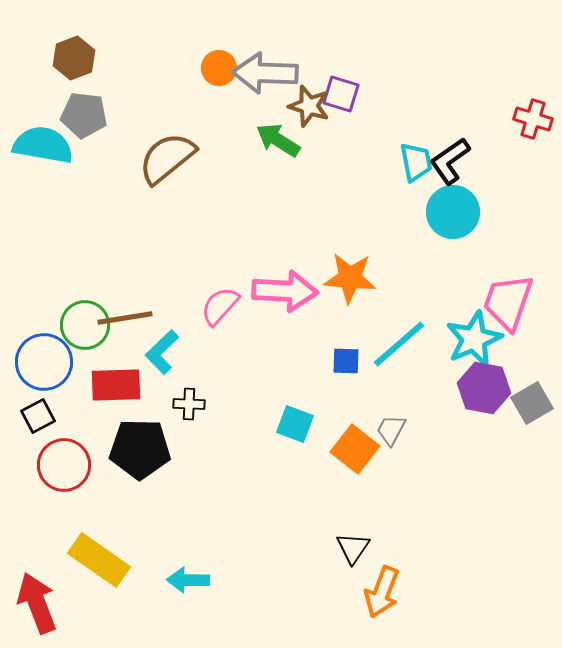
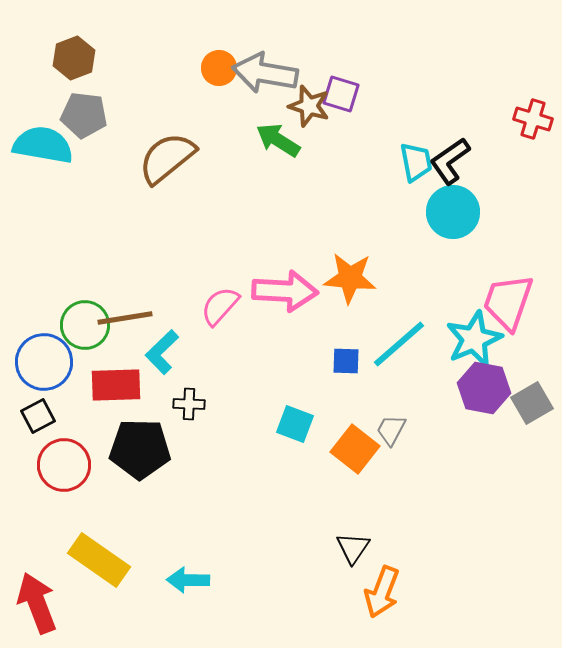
gray arrow: rotated 8 degrees clockwise
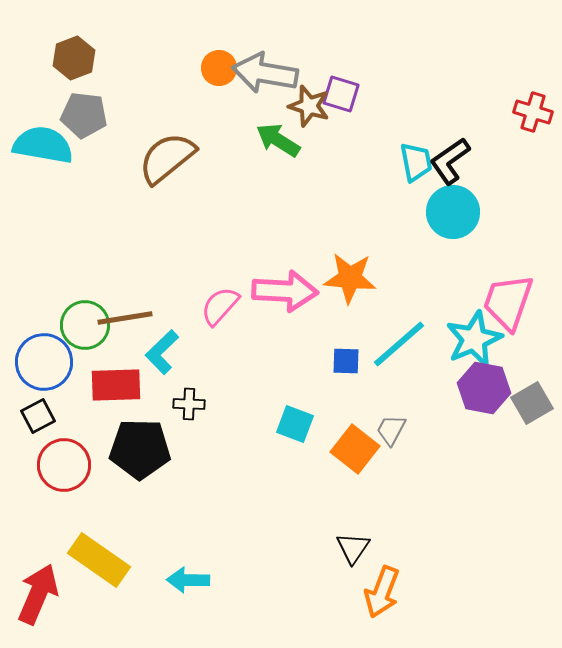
red cross: moved 7 px up
red arrow: moved 1 px right, 9 px up; rotated 44 degrees clockwise
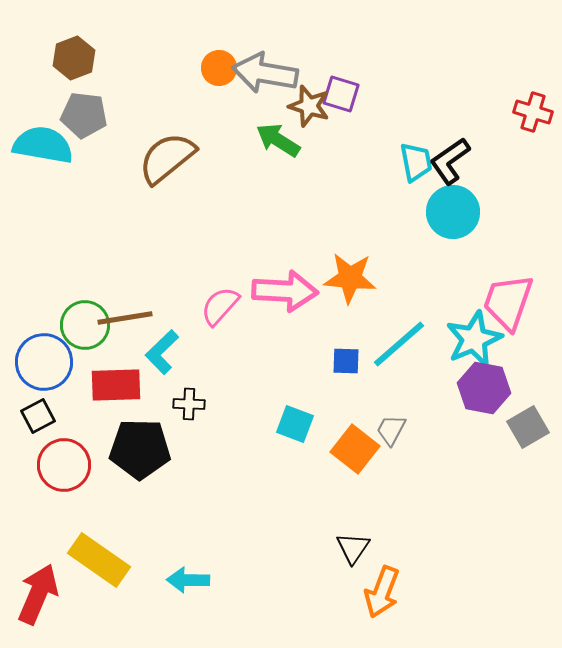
gray square: moved 4 px left, 24 px down
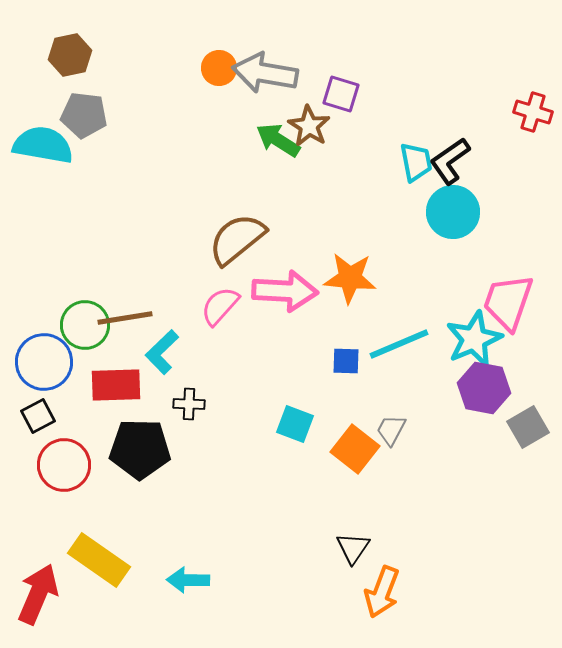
brown hexagon: moved 4 px left, 3 px up; rotated 9 degrees clockwise
brown star: moved 20 px down; rotated 15 degrees clockwise
brown semicircle: moved 70 px right, 81 px down
cyan line: rotated 18 degrees clockwise
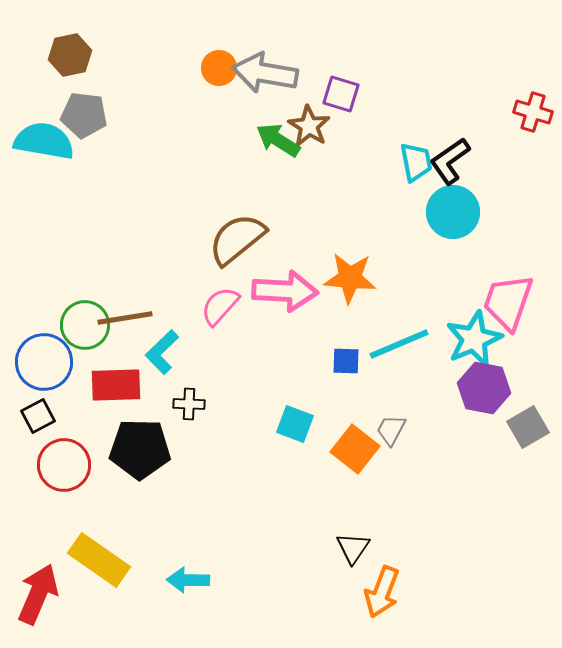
cyan semicircle: moved 1 px right, 4 px up
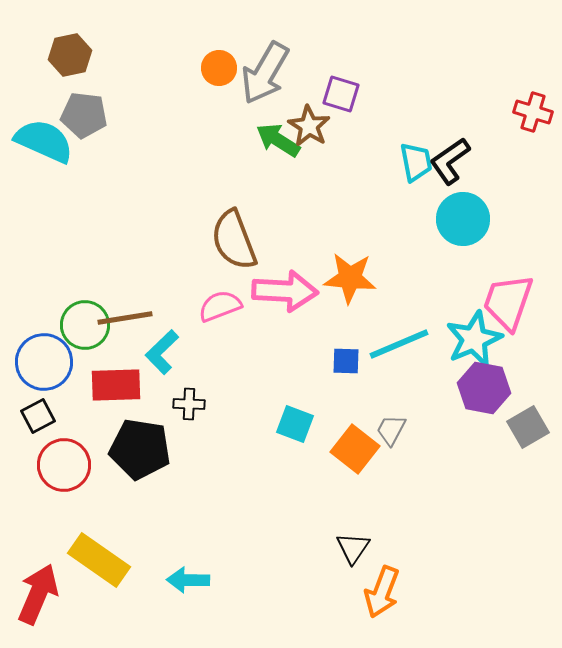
gray arrow: rotated 70 degrees counterclockwise
cyan semicircle: rotated 14 degrees clockwise
cyan circle: moved 10 px right, 7 px down
brown semicircle: moved 3 px left, 1 px down; rotated 72 degrees counterclockwise
pink semicircle: rotated 27 degrees clockwise
black pentagon: rotated 8 degrees clockwise
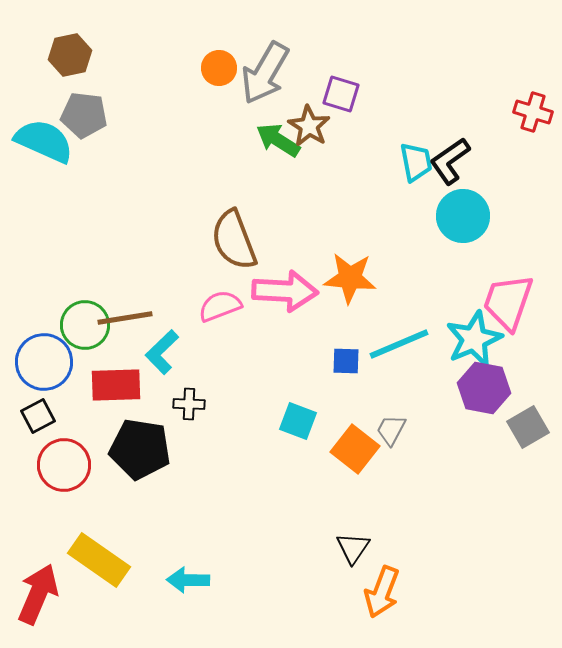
cyan circle: moved 3 px up
cyan square: moved 3 px right, 3 px up
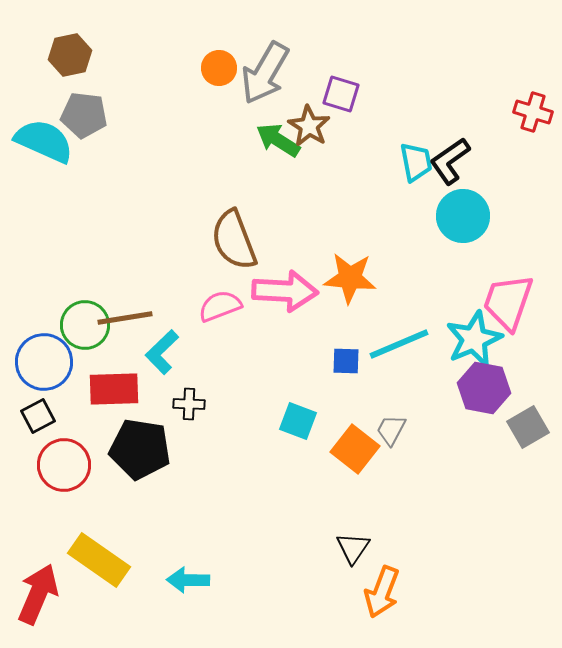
red rectangle: moved 2 px left, 4 px down
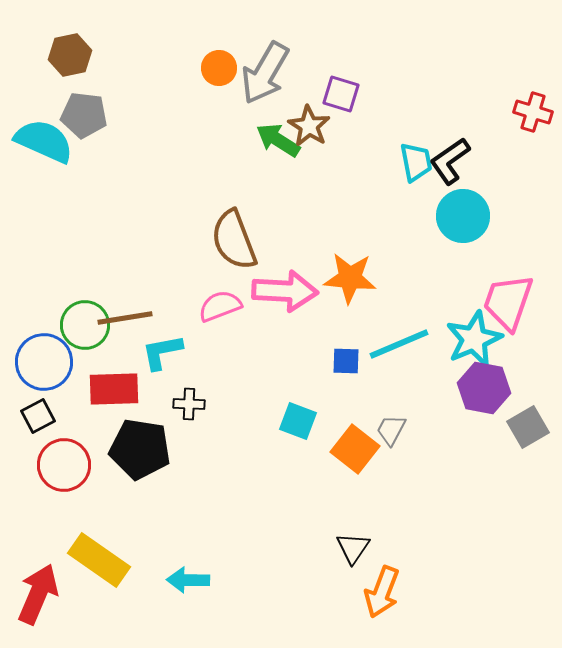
cyan L-shape: rotated 33 degrees clockwise
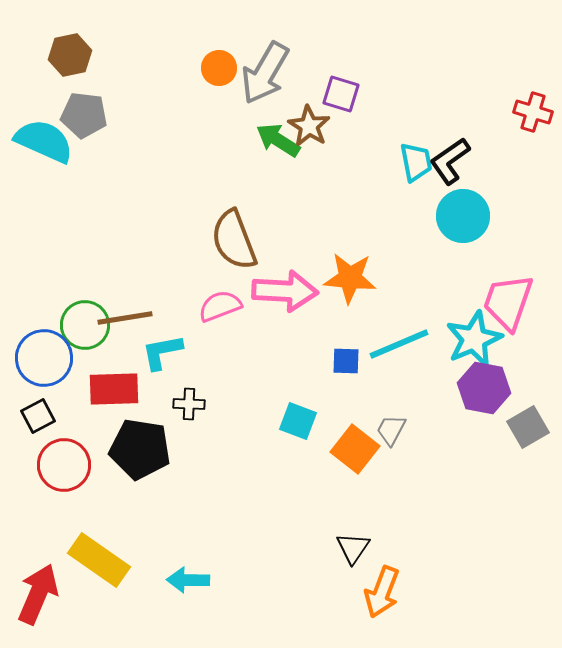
blue circle: moved 4 px up
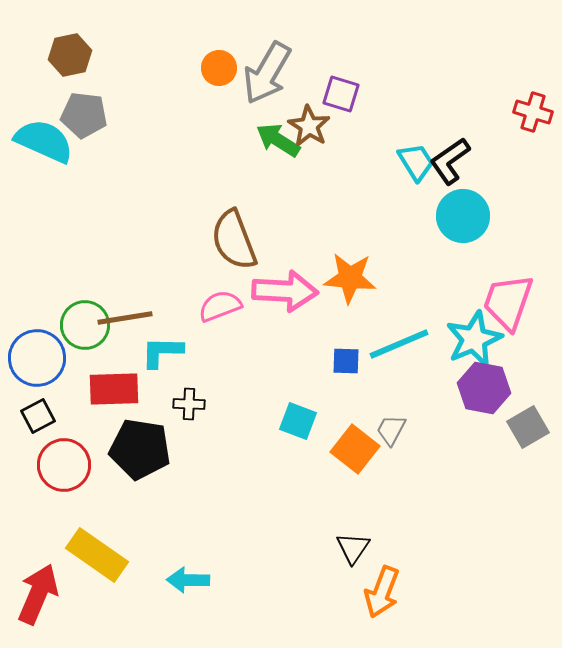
gray arrow: moved 2 px right
cyan trapezoid: rotated 21 degrees counterclockwise
cyan L-shape: rotated 12 degrees clockwise
blue circle: moved 7 px left
yellow rectangle: moved 2 px left, 5 px up
